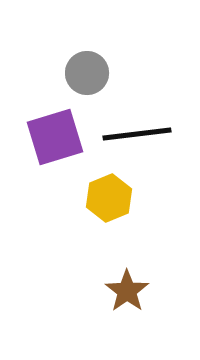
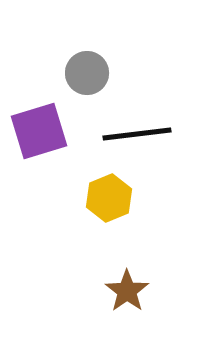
purple square: moved 16 px left, 6 px up
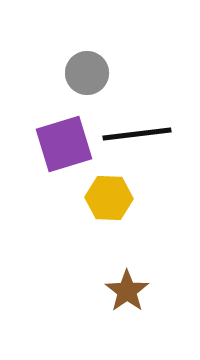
purple square: moved 25 px right, 13 px down
yellow hexagon: rotated 24 degrees clockwise
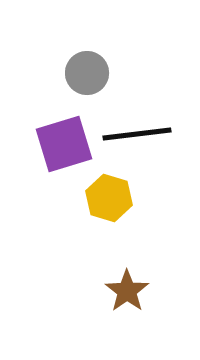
yellow hexagon: rotated 15 degrees clockwise
